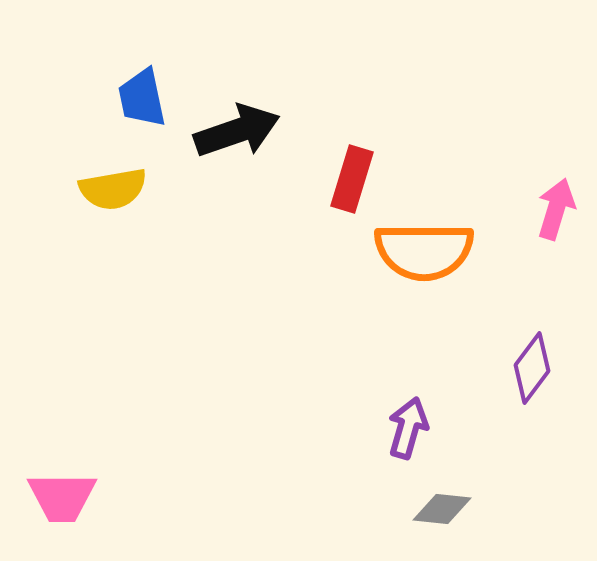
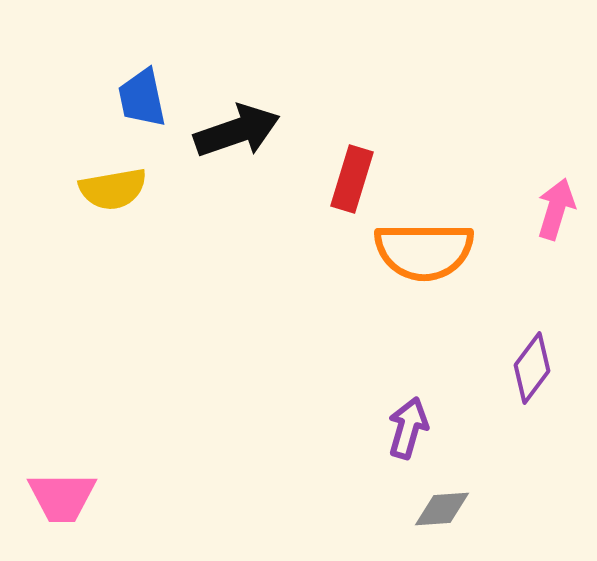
gray diamond: rotated 10 degrees counterclockwise
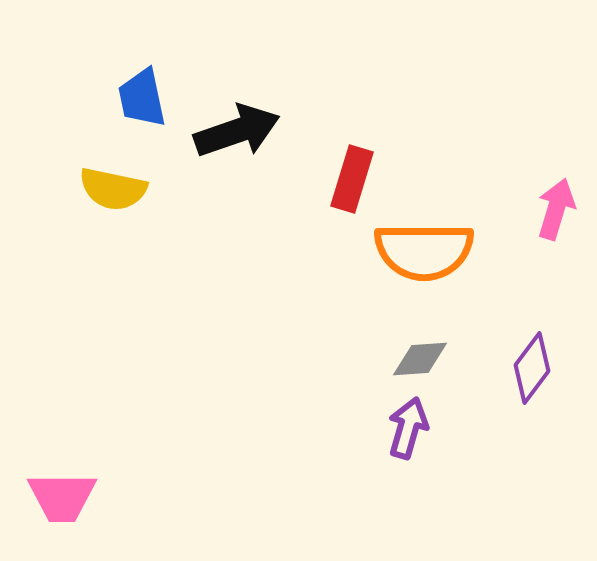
yellow semicircle: rotated 22 degrees clockwise
gray diamond: moved 22 px left, 150 px up
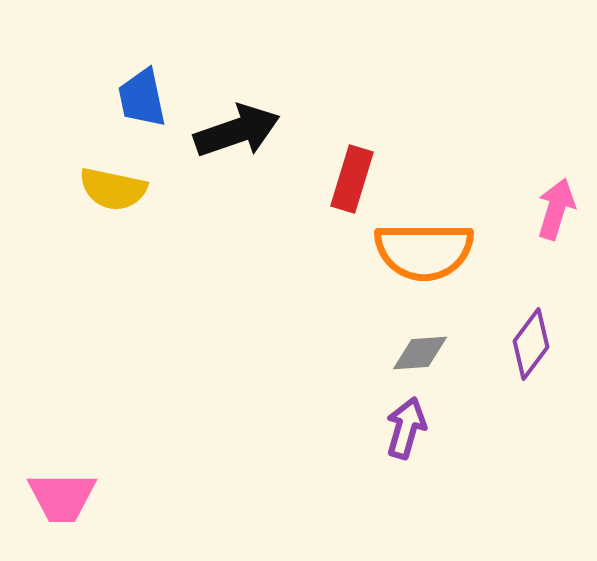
gray diamond: moved 6 px up
purple diamond: moved 1 px left, 24 px up
purple arrow: moved 2 px left
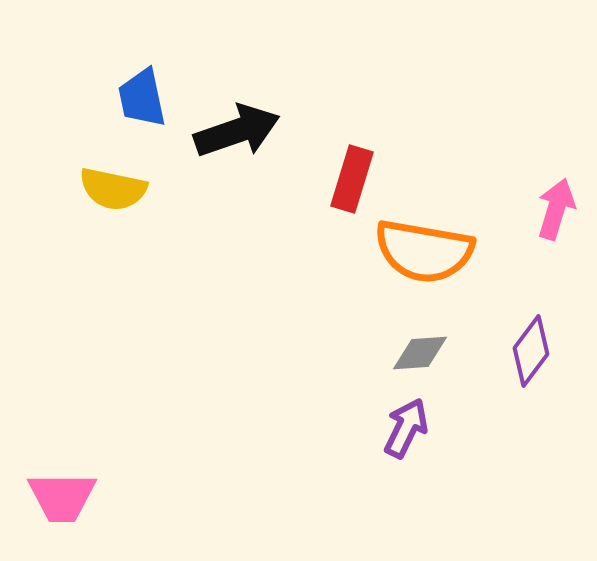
orange semicircle: rotated 10 degrees clockwise
purple diamond: moved 7 px down
purple arrow: rotated 10 degrees clockwise
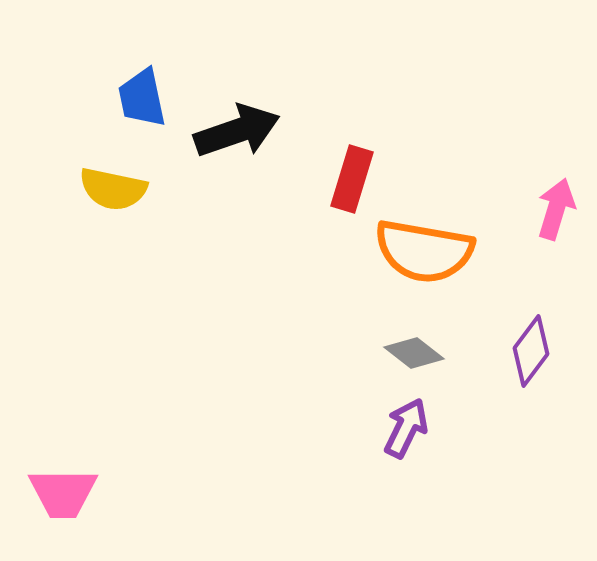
gray diamond: moved 6 px left; rotated 42 degrees clockwise
pink trapezoid: moved 1 px right, 4 px up
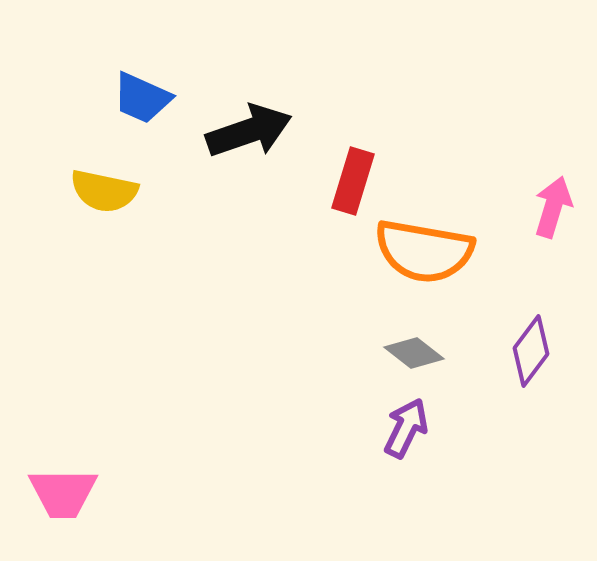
blue trapezoid: rotated 54 degrees counterclockwise
black arrow: moved 12 px right
red rectangle: moved 1 px right, 2 px down
yellow semicircle: moved 9 px left, 2 px down
pink arrow: moved 3 px left, 2 px up
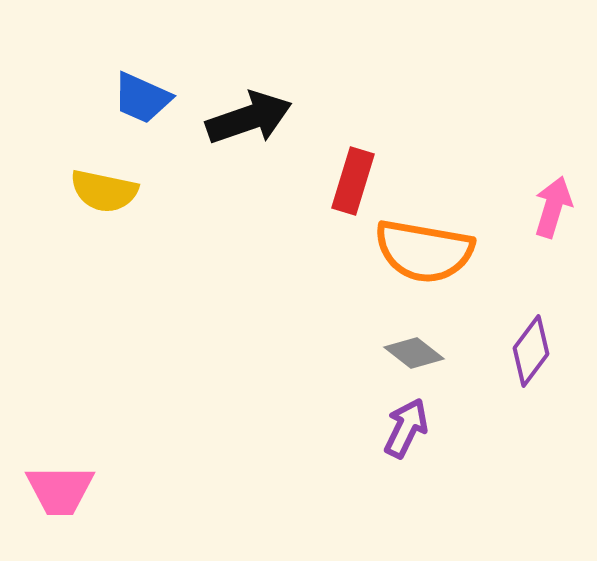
black arrow: moved 13 px up
pink trapezoid: moved 3 px left, 3 px up
